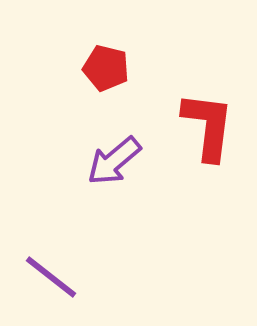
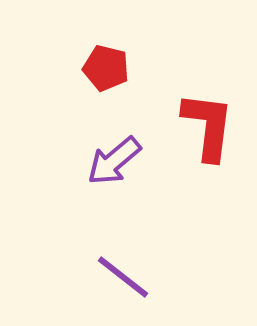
purple line: moved 72 px right
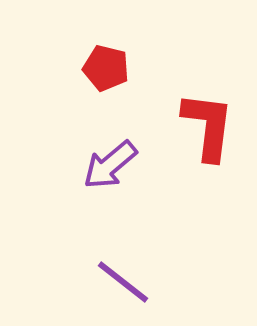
purple arrow: moved 4 px left, 4 px down
purple line: moved 5 px down
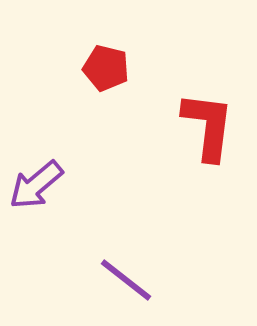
purple arrow: moved 74 px left, 20 px down
purple line: moved 3 px right, 2 px up
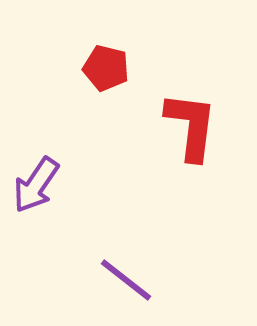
red L-shape: moved 17 px left
purple arrow: rotated 16 degrees counterclockwise
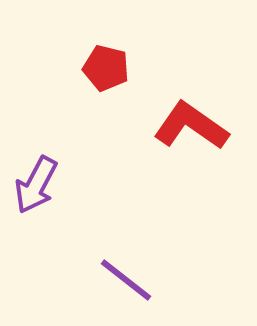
red L-shape: rotated 62 degrees counterclockwise
purple arrow: rotated 6 degrees counterclockwise
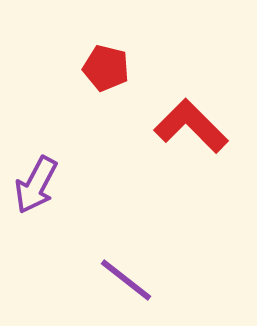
red L-shape: rotated 10 degrees clockwise
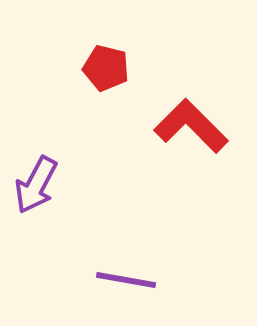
purple line: rotated 28 degrees counterclockwise
